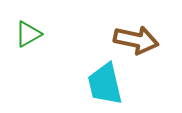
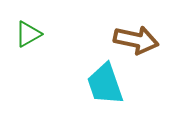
cyan trapezoid: rotated 6 degrees counterclockwise
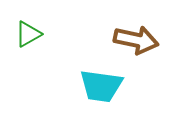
cyan trapezoid: moved 4 px left, 2 px down; rotated 63 degrees counterclockwise
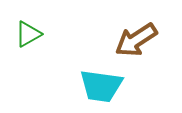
brown arrow: rotated 135 degrees clockwise
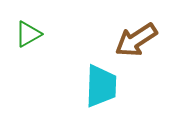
cyan trapezoid: rotated 96 degrees counterclockwise
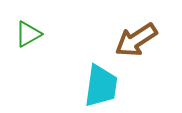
cyan trapezoid: rotated 6 degrees clockwise
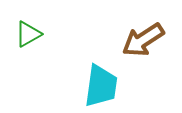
brown arrow: moved 7 px right
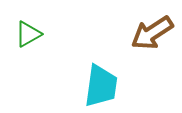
brown arrow: moved 9 px right, 7 px up
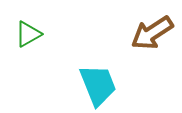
cyan trapezoid: moved 3 px left, 1 px up; rotated 30 degrees counterclockwise
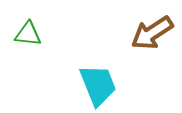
green triangle: rotated 36 degrees clockwise
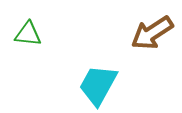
cyan trapezoid: rotated 129 degrees counterclockwise
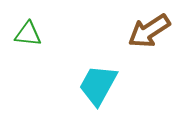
brown arrow: moved 3 px left, 2 px up
